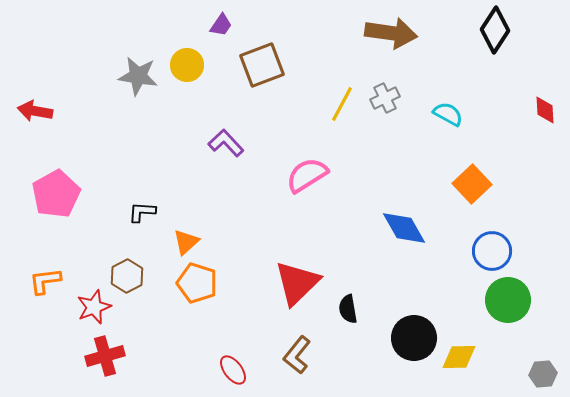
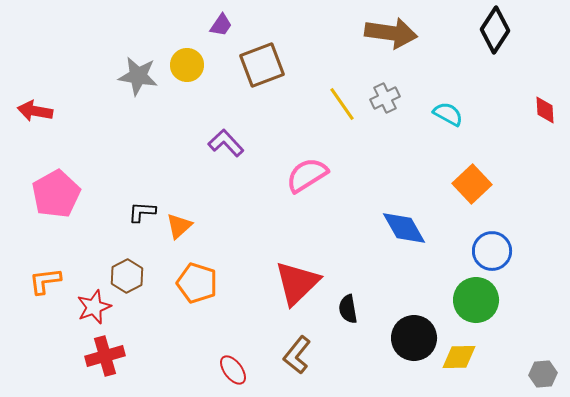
yellow line: rotated 63 degrees counterclockwise
orange triangle: moved 7 px left, 16 px up
green circle: moved 32 px left
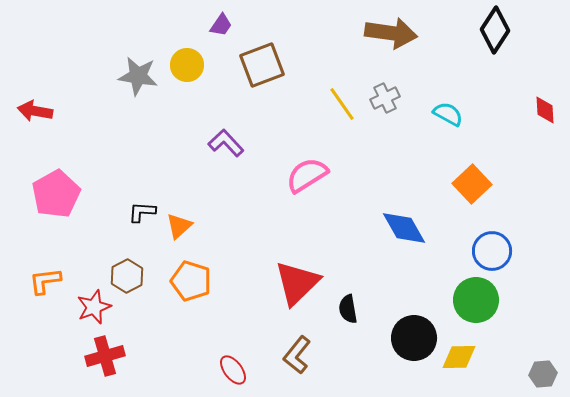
orange pentagon: moved 6 px left, 2 px up
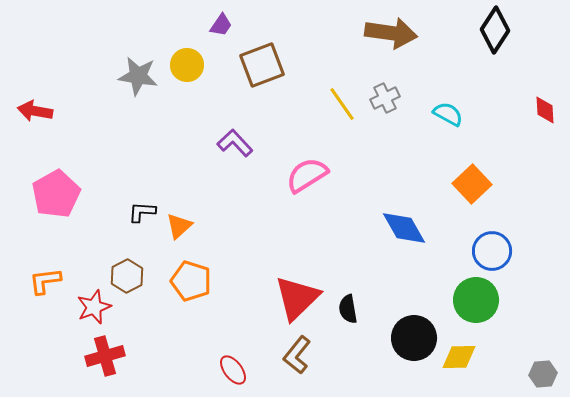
purple L-shape: moved 9 px right
red triangle: moved 15 px down
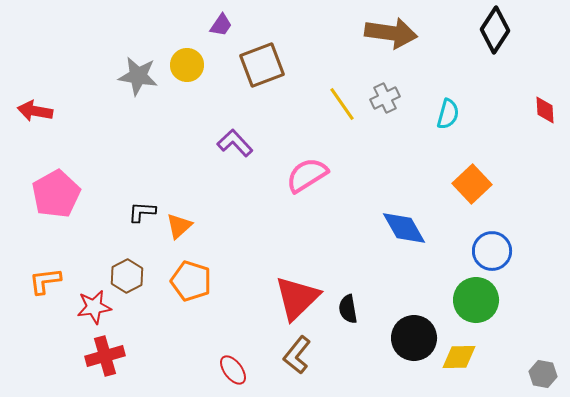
cyan semicircle: rotated 76 degrees clockwise
red star: rotated 12 degrees clockwise
gray hexagon: rotated 16 degrees clockwise
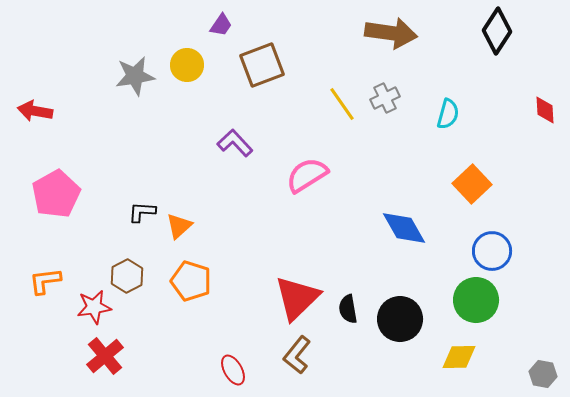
black diamond: moved 2 px right, 1 px down
gray star: moved 3 px left; rotated 18 degrees counterclockwise
black circle: moved 14 px left, 19 px up
red cross: rotated 24 degrees counterclockwise
red ellipse: rotated 8 degrees clockwise
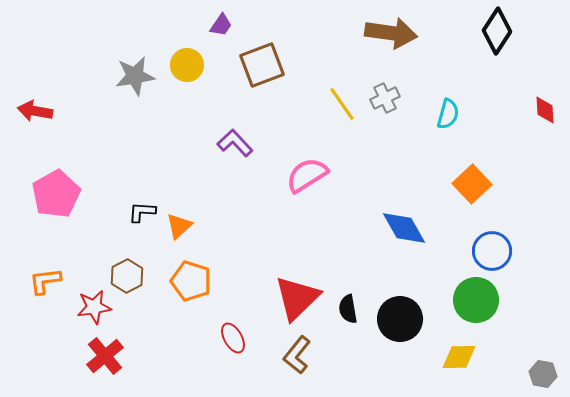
red ellipse: moved 32 px up
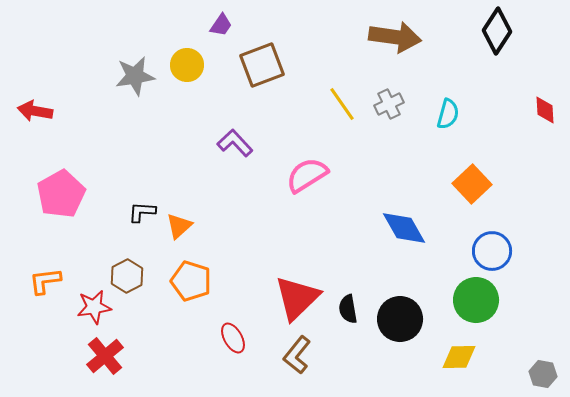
brown arrow: moved 4 px right, 4 px down
gray cross: moved 4 px right, 6 px down
pink pentagon: moved 5 px right
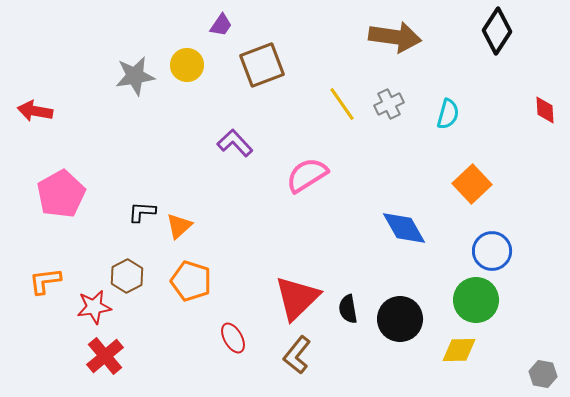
yellow diamond: moved 7 px up
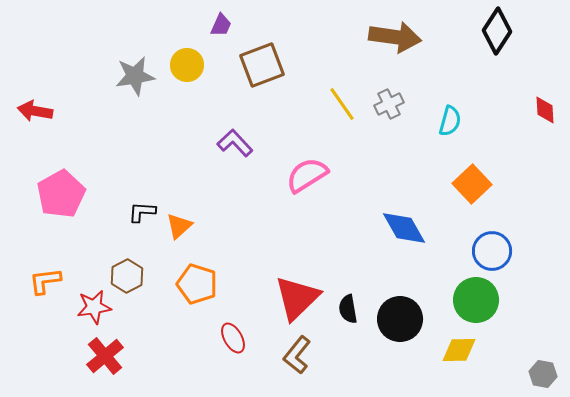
purple trapezoid: rotated 10 degrees counterclockwise
cyan semicircle: moved 2 px right, 7 px down
orange pentagon: moved 6 px right, 3 px down
